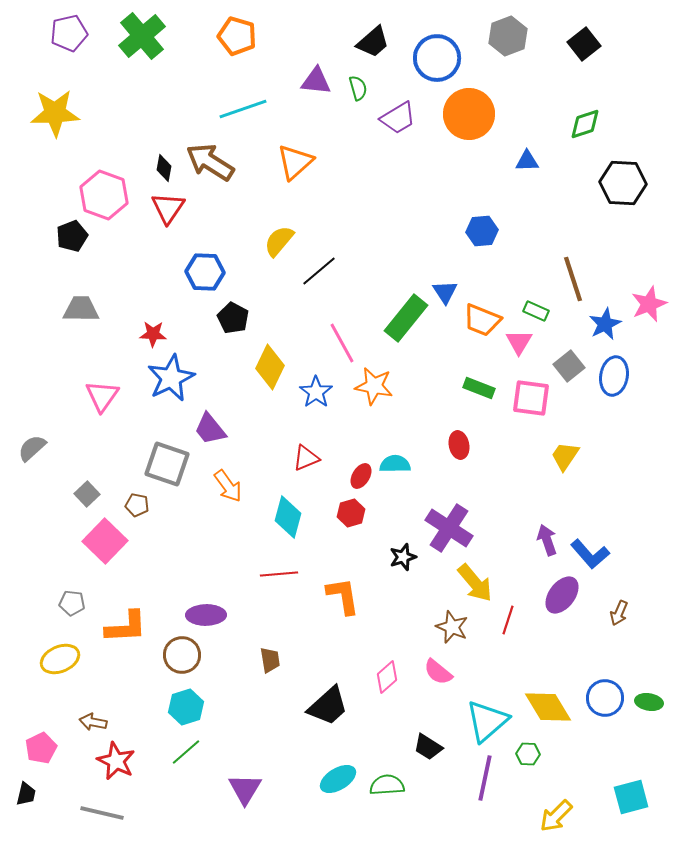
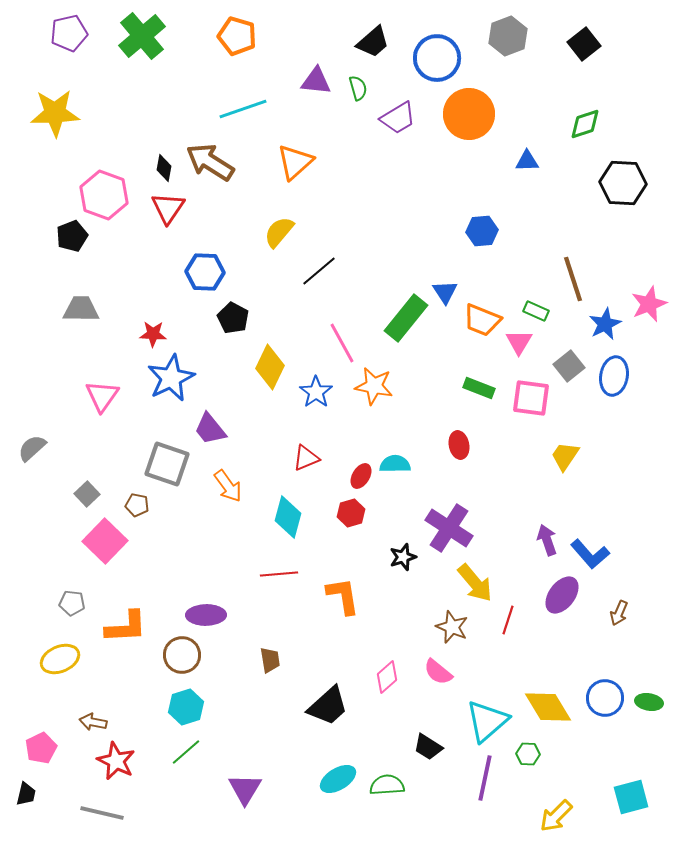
yellow semicircle at (279, 241): moved 9 px up
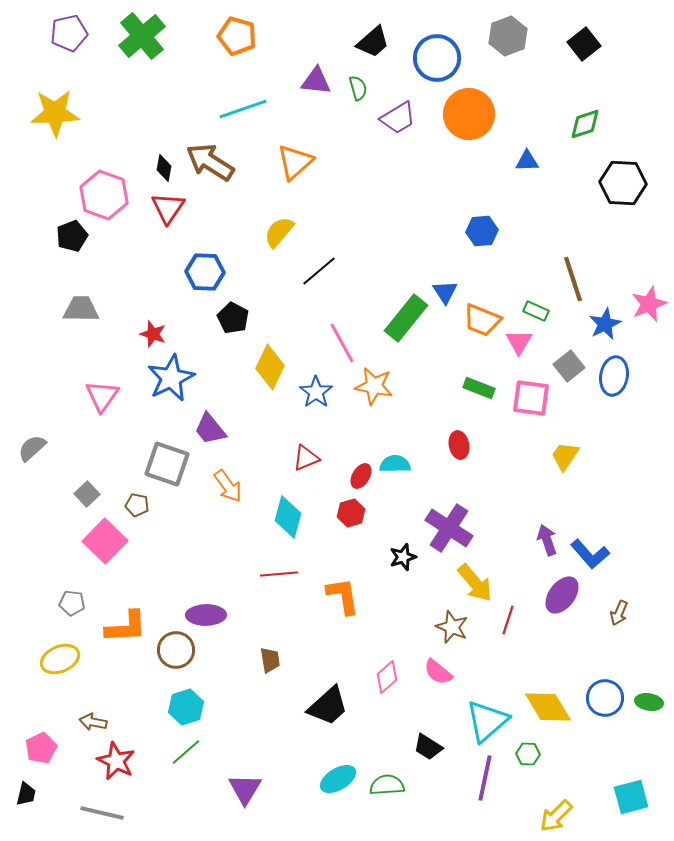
red star at (153, 334): rotated 16 degrees clockwise
brown circle at (182, 655): moved 6 px left, 5 px up
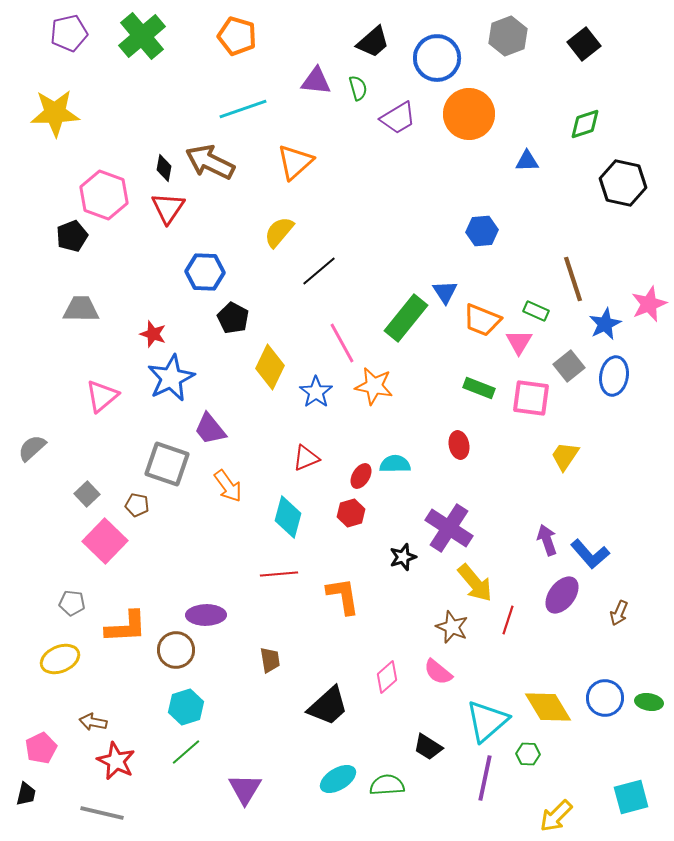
brown arrow at (210, 162): rotated 6 degrees counterclockwise
black hexagon at (623, 183): rotated 9 degrees clockwise
pink triangle at (102, 396): rotated 15 degrees clockwise
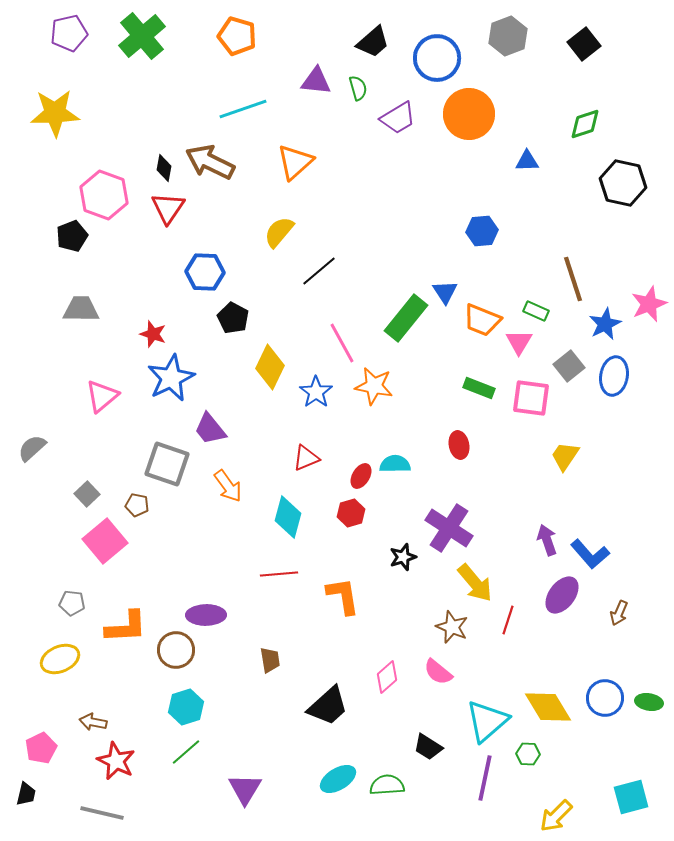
pink square at (105, 541): rotated 6 degrees clockwise
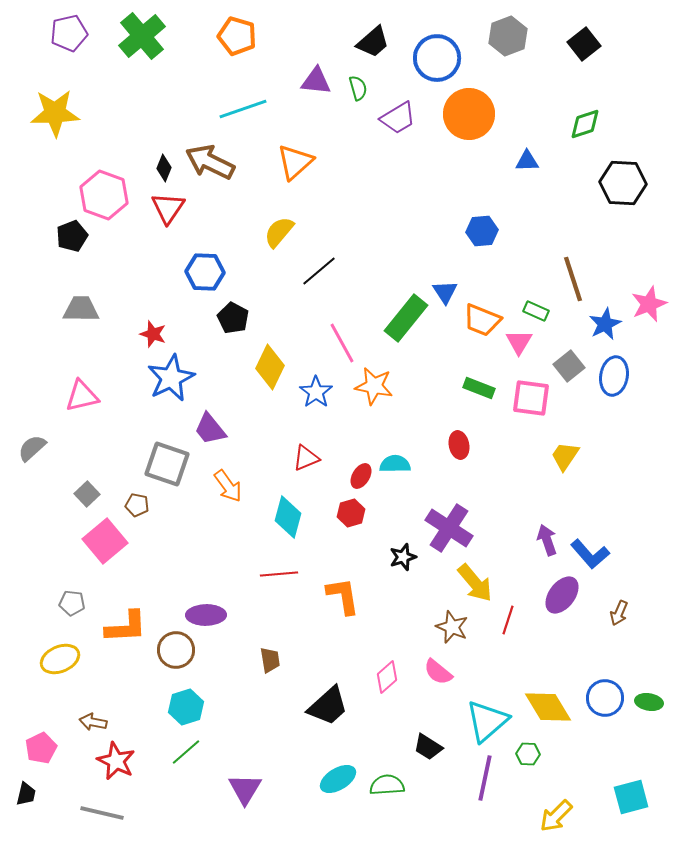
black diamond at (164, 168): rotated 12 degrees clockwise
black hexagon at (623, 183): rotated 9 degrees counterclockwise
pink triangle at (102, 396): moved 20 px left; rotated 27 degrees clockwise
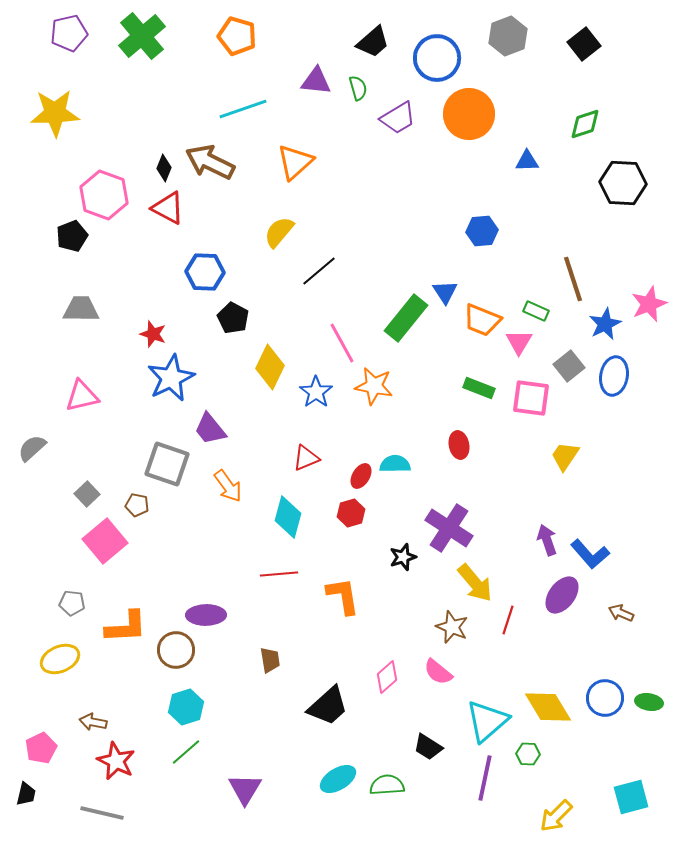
red triangle at (168, 208): rotated 36 degrees counterclockwise
brown arrow at (619, 613): moved 2 px right; rotated 90 degrees clockwise
